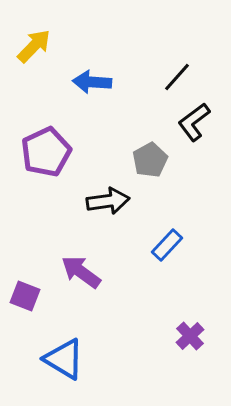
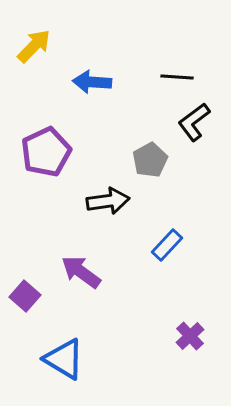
black line: rotated 52 degrees clockwise
purple square: rotated 20 degrees clockwise
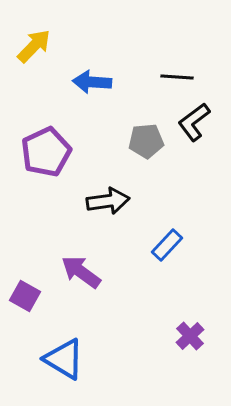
gray pentagon: moved 4 px left, 19 px up; rotated 24 degrees clockwise
purple square: rotated 12 degrees counterclockwise
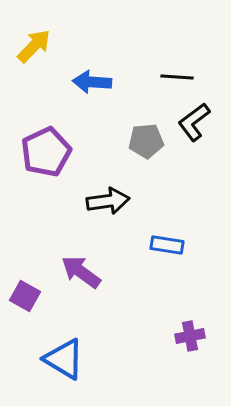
blue rectangle: rotated 56 degrees clockwise
purple cross: rotated 32 degrees clockwise
